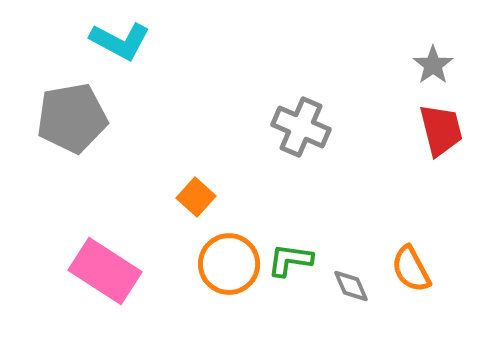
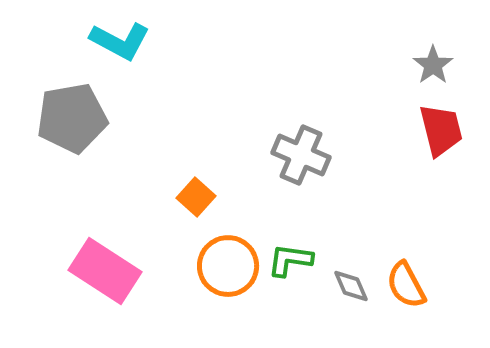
gray cross: moved 28 px down
orange circle: moved 1 px left, 2 px down
orange semicircle: moved 5 px left, 16 px down
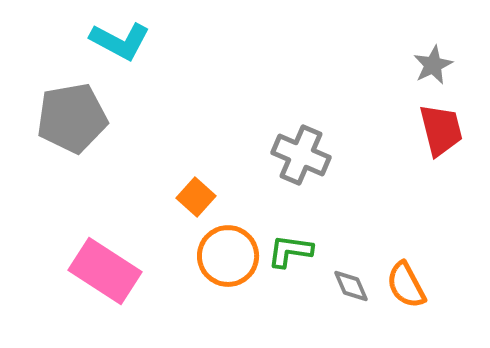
gray star: rotated 9 degrees clockwise
green L-shape: moved 9 px up
orange circle: moved 10 px up
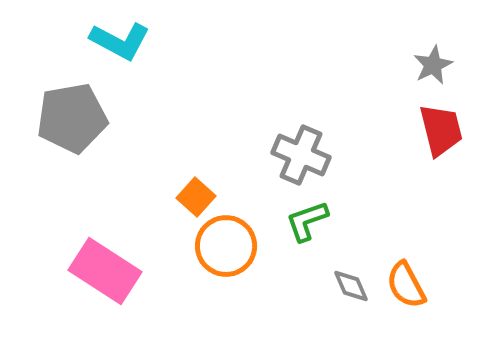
green L-shape: moved 17 px right, 30 px up; rotated 27 degrees counterclockwise
orange circle: moved 2 px left, 10 px up
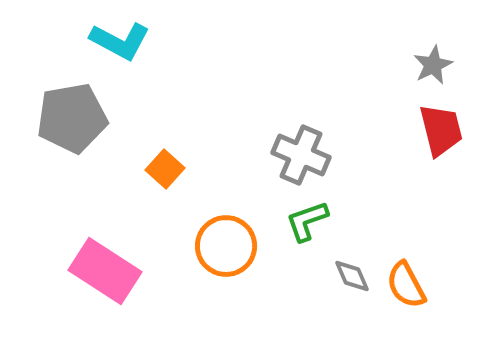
orange square: moved 31 px left, 28 px up
gray diamond: moved 1 px right, 10 px up
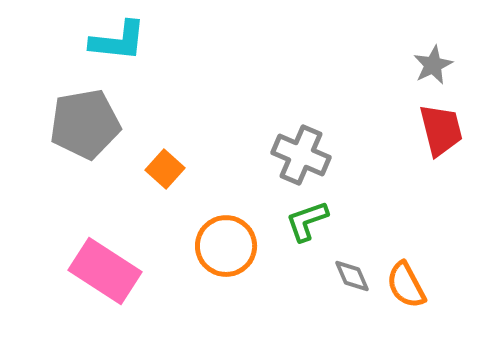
cyan L-shape: moved 2 px left; rotated 22 degrees counterclockwise
gray pentagon: moved 13 px right, 6 px down
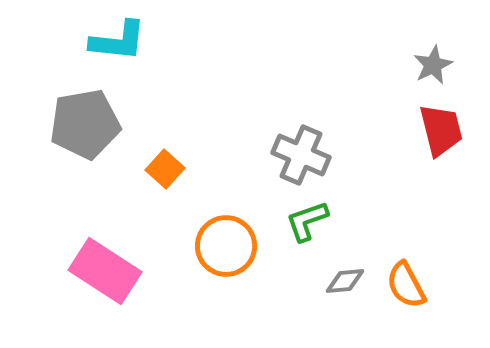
gray diamond: moved 7 px left, 5 px down; rotated 72 degrees counterclockwise
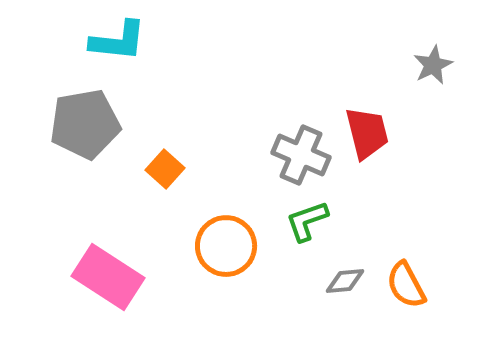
red trapezoid: moved 74 px left, 3 px down
pink rectangle: moved 3 px right, 6 px down
